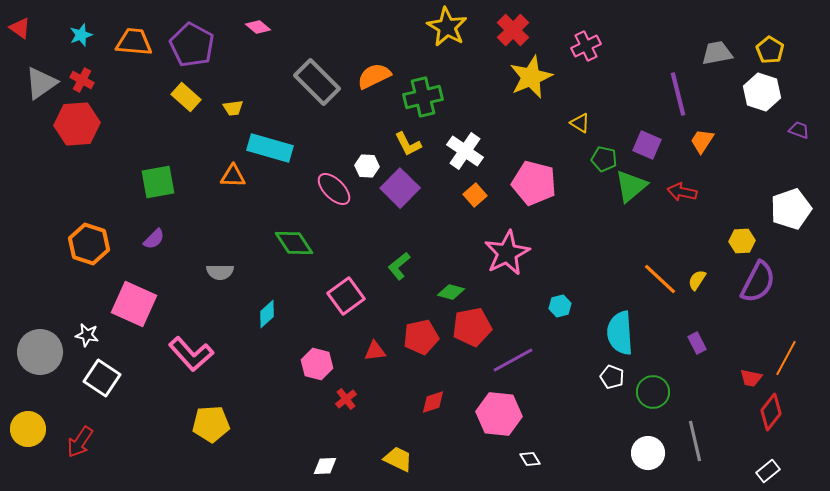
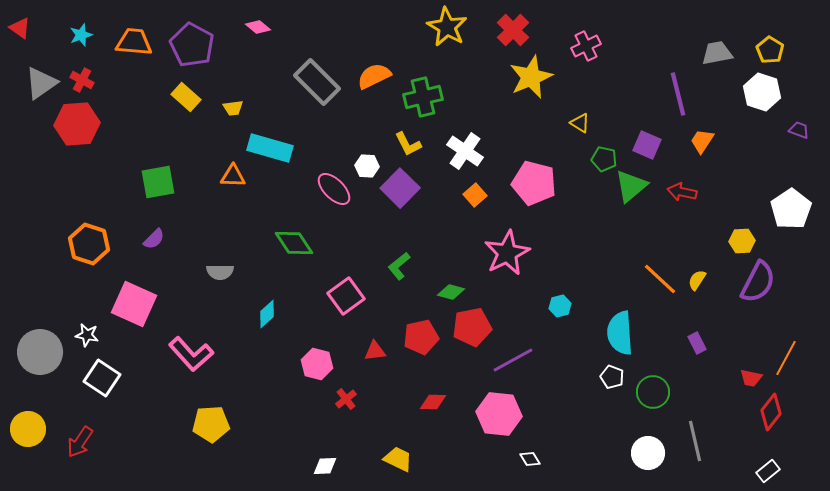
white pentagon at (791, 209): rotated 15 degrees counterclockwise
red diamond at (433, 402): rotated 20 degrees clockwise
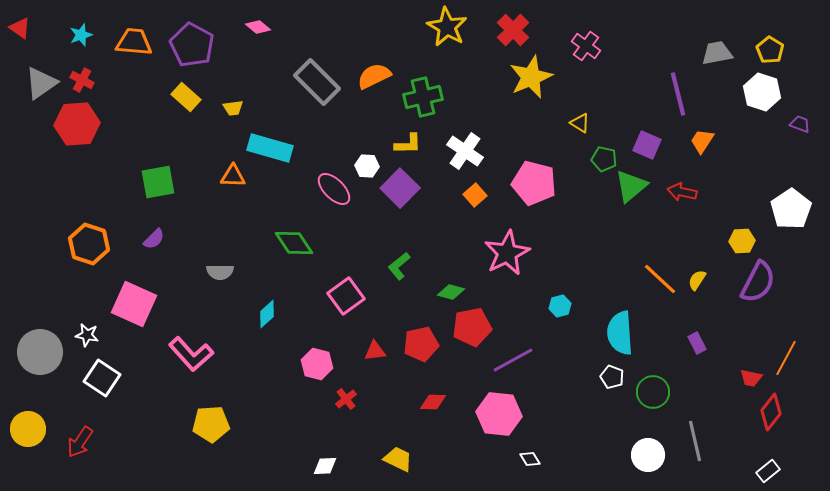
pink cross at (586, 46): rotated 28 degrees counterclockwise
purple trapezoid at (799, 130): moved 1 px right, 6 px up
yellow L-shape at (408, 144): rotated 64 degrees counterclockwise
red pentagon at (421, 337): moved 7 px down
white circle at (648, 453): moved 2 px down
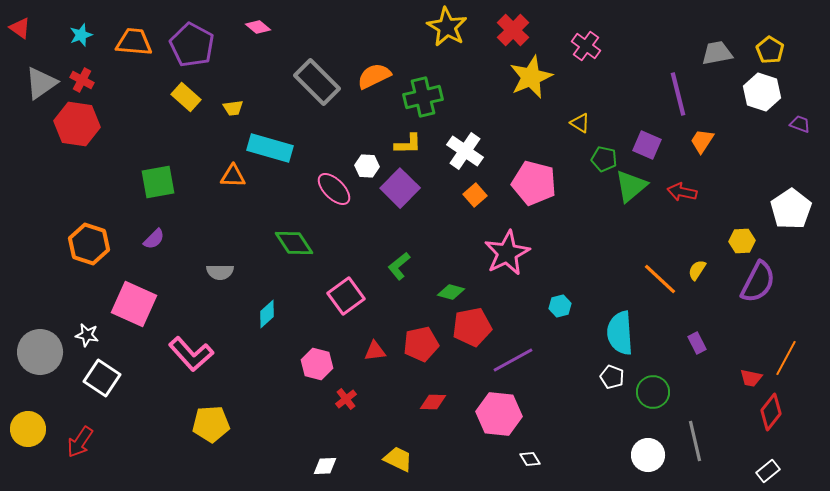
red hexagon at (77, 124): rotated 12 degrees clockwise
yellow semicircle at (697, 280): moved 10 px up
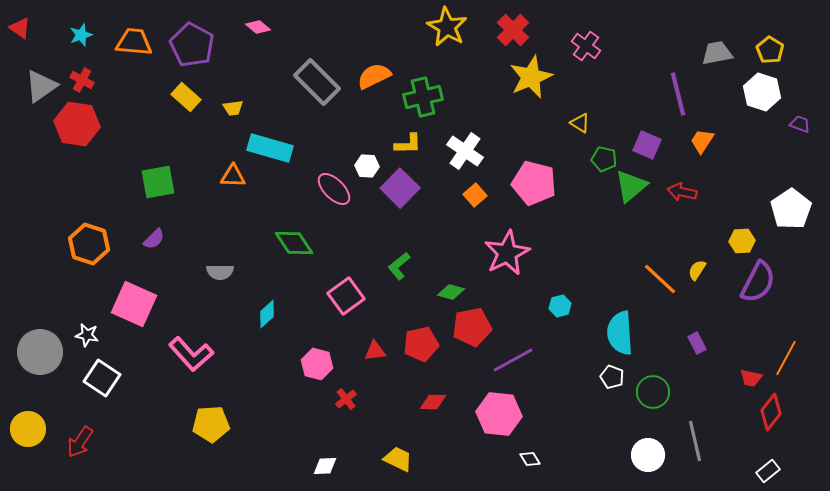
gray triangle at (41, 83): moved 3 px down
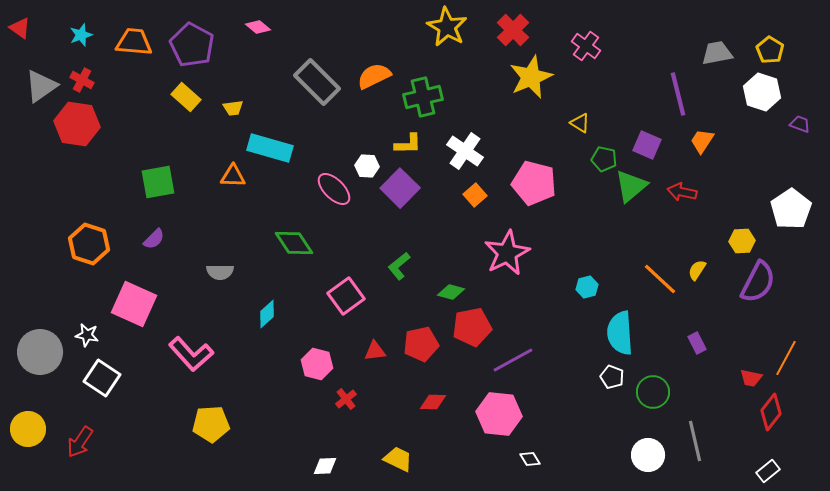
cyan hexagon at (560, 306): moved 27 px right, 19 px up
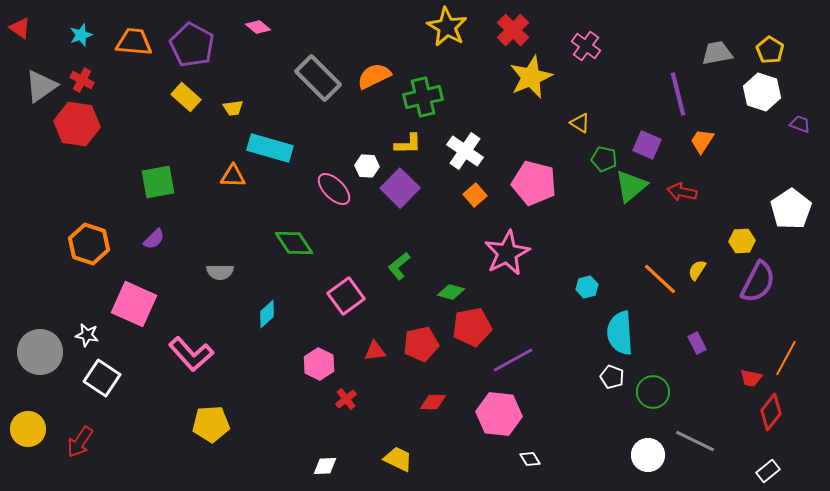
gray rectangle at (317, 82): moved 1 px right, 4 px up
pink hexagon at (317, 364): moved 2 px right; rotated 12 degrees clockwise
gray line at (695, 441): rotated 51 degrees counterclockwise
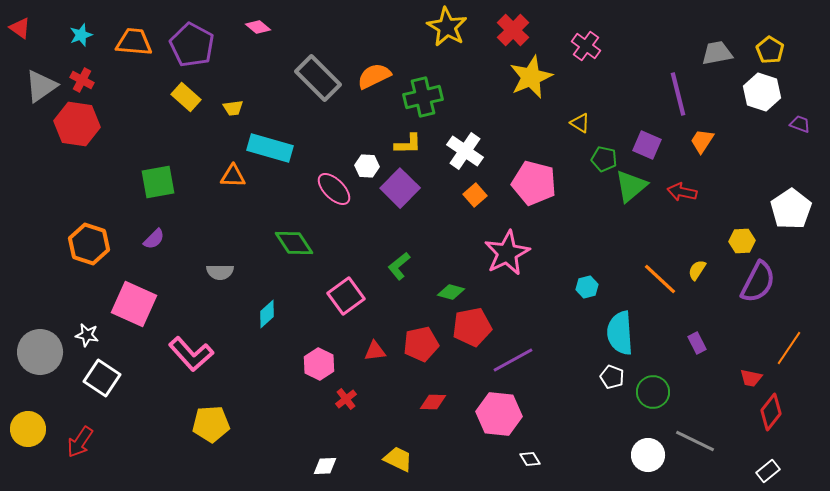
orange line at (786, 358): moved 3 px right, 10 px up; rotated 6 degrees clockwise
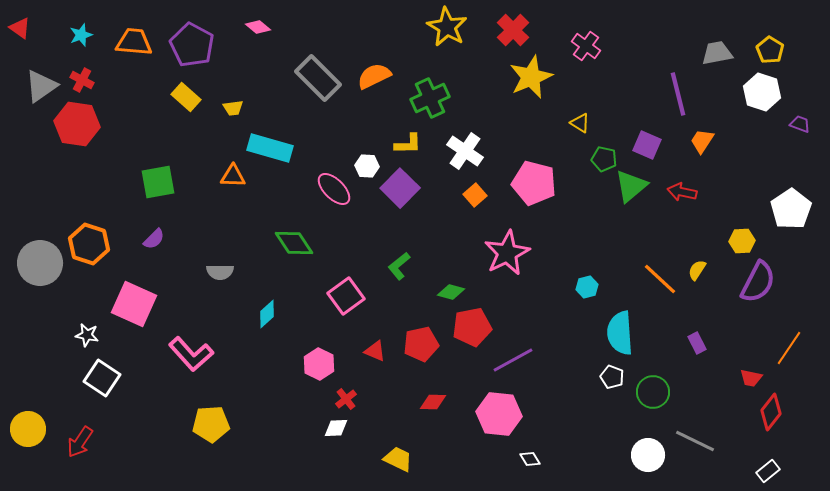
green cross at (423, 97): moved 7 px right, 1 px down; rotated 12 degrees counterclockwise
red triangle at (375, 351): rotated 30 degrees clockwise
gray circle at (40, 352): moved 89 px up
white diamond at (325, 466): moved 11 px right, 38 px up
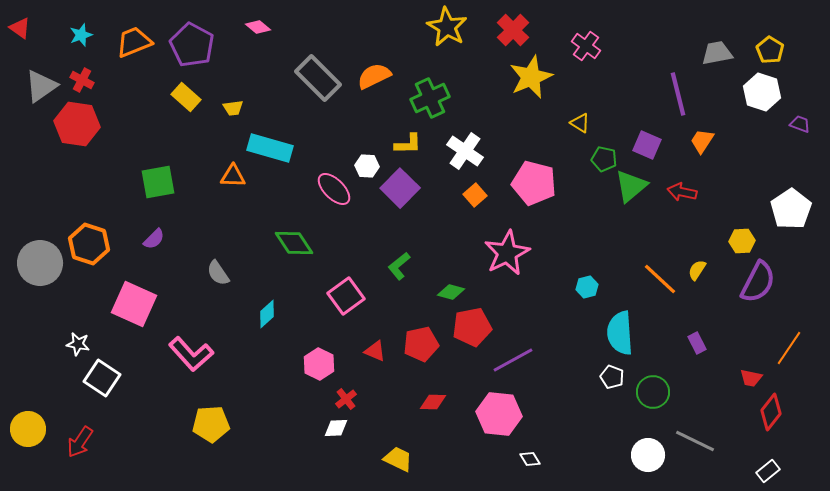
orange trapezoid at (134, 42): rotated 27 degrees counterclockwise
gray semicircle at (220, 272): moved 2 px left, 1 px down; rotated 56 degrees clockwise
white star at (87, 335): moved 9 px left, 9 px down
